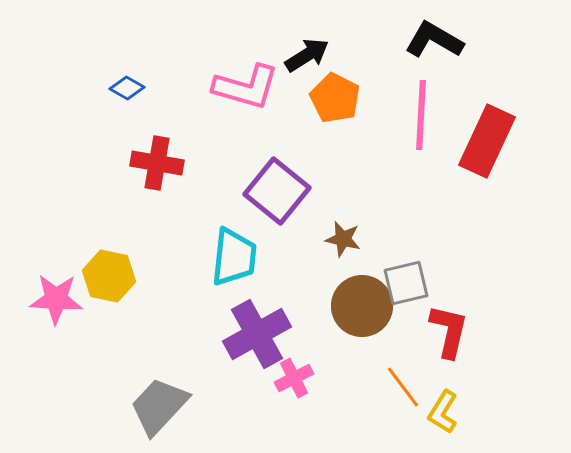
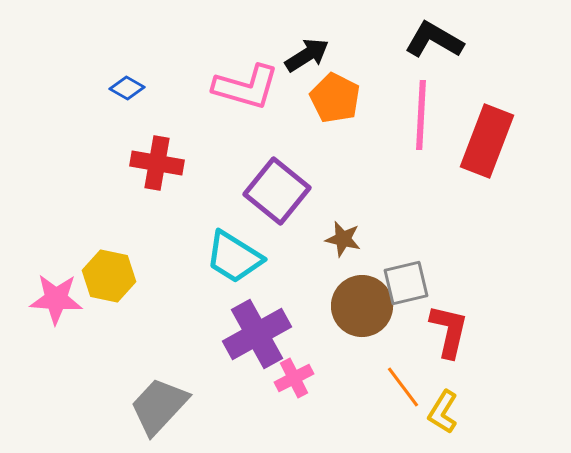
red rectangle: rotated 4 degrees counterclockwise
cyan trapezoid: rotated 116 degrees clockwise
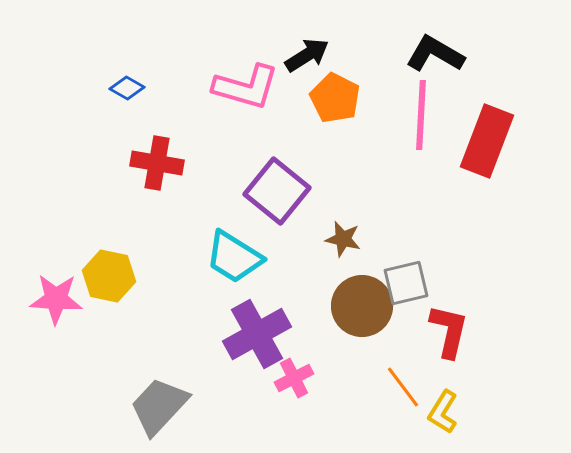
black L-shape: moved 1 px right, 14 px down
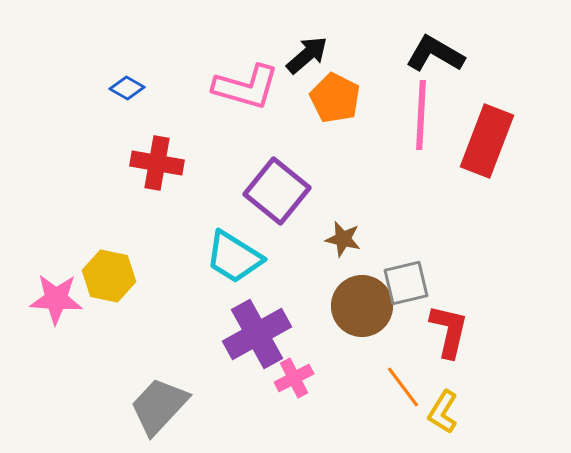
black arrow: rotated 9 degrees counterclockwise
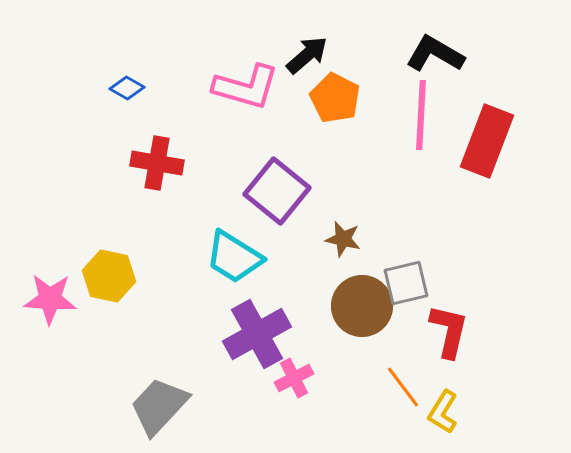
pink star: moved 6 px left
